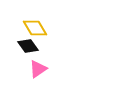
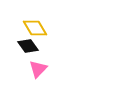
pink triangle: rotated 12 degrees counterclockwise
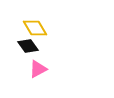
pink triangle: rotated 18 degrees clockwise
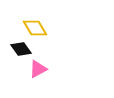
black diamond: moved 7 px left, 3 px down
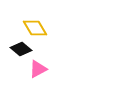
black diamond: rotated 15 degrees counterclockwise
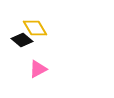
black diamond: moved 1 px right, 9 px up
